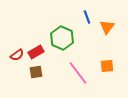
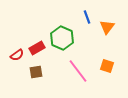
red rectangle: moved 1 px right, 4 px up
orange square: rotated 24 degrees clockwise
pink line: moved 2 px up
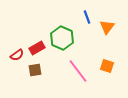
brown square: moved 1 px left, 2 px up
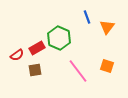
green hexagon: moved 3 px left
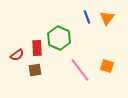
orange triangle: moved 9 px up
red rectangle: rotated 63 degrees counterclockwise
pink line: moved 2 px right, 1 px up
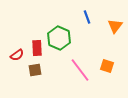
orange triangle: moved 8 px right, 8 px down
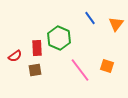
blue line: moved 3 px right, 1 px down; rotated 16 degrees counterclockwise
orange triangle: moved 1 px right, 2 px up
red semicircle: moved 2 px left, 1 px down
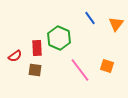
brown square: rotated 16 degrees clockwise
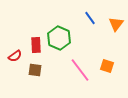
red rectangle: moved 1 px left, 3 px up
